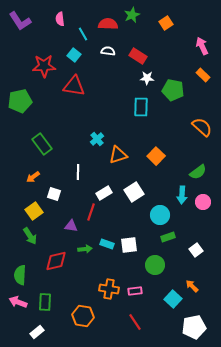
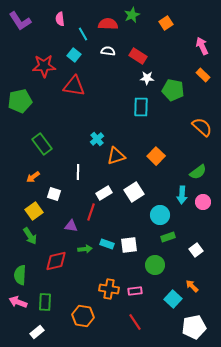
orange triangle at (118, 155): moved 2 px left, 1 px down
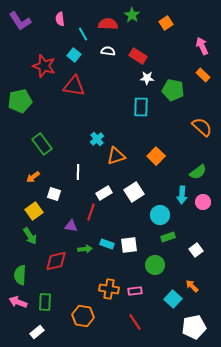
green star at (132, 15): rotated 14 degrees counterclockwise
red star at (44, 66): rotated 20 degrees clockwise
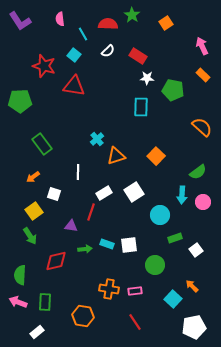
white semicircle at (108, 51): rotated 128 degrees clockwise
green pentagon at (20, 101): rotated 10 degrees clockwise
green rectangle at (168, 237): moved 7 px right, 1 px down
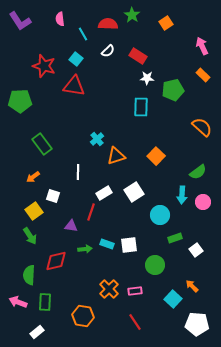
cyan square at (74, 55): moved 2 px right, 4 px down
green pentagon at (173, 90): rotated 25 degrees counterclockwise
white square at (54, 194): moved 1 px left, 2 px down
green semicircle at (20, 275): moved 9 px right
orange cross at (109, 289): rotated 36 degrees clockwise
white pentagon at (194, 327): moved 3 px right, 3 px up; rotated 15 degrees clockwise
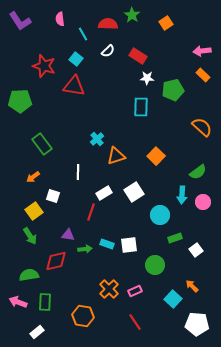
pink arrow at (202, 46): moved 5 px down; rotated 72 degrees counterclockwise
purple triangle at (71, 226): moved 3 px left, 9 px down
green semicircle at (29, 275): rotated 78 degrees clockwise
pink rectangle at (135, 291): rotated 16 degrees counterclockwise
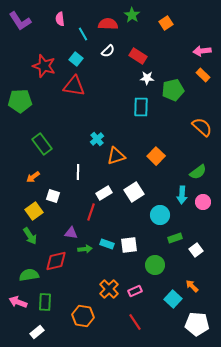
purple triangle at (68, 235): moved 3 px right, 2 px up
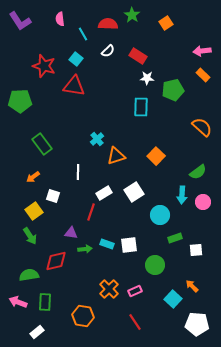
white square at (196, 250): rotated 32 degrees clockwise
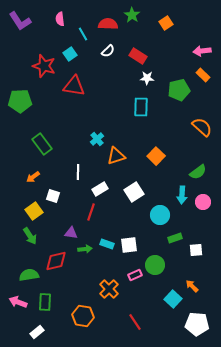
cyan square at (76, 59): moved 6 px left, 5 px up; rotated 16 degrees clockwise
green pentagon at (173, 90): moved 6 px right
white rectangle at (104, 193): moved 4 px left, 4 px up
pink rectangle at (135, 291): moved 16 px up
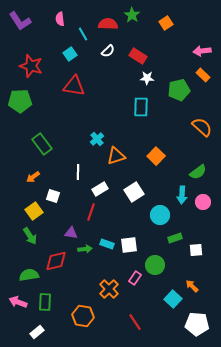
red star at (44, 66): moved 13 px left
pink rectangle at (135, 275): moved 3 px down; rotated 32 degrees counterclockwise
